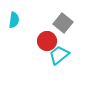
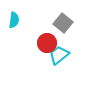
red circle: moved 2 px down
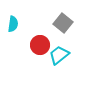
cyan semicircle: moved 1 px left, 4 px down
red circle: moved 7 px left, 2 px down
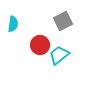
gray square: moved 2 px up; rotated 24 degrees clockwise
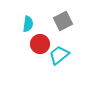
cyan semicircle: moved 15 px right
red circle: moved 1 px up
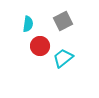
red circle: moved 2 px down
cyan trapezoid: moved 4 px right, 3 px down
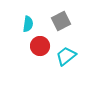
gray square: moved 2 px left
cyan trapezoid: moved 3 px right, 2 px up
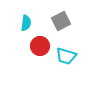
cyan semicircle: moved 2 px left, 1 px up
cyan trapezoid: rotated 125 degrees counterclockwise
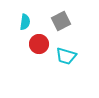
cyan semicircle: moved 1 px left, 1 px up
red circle: moved 1 px left, 2 px up
